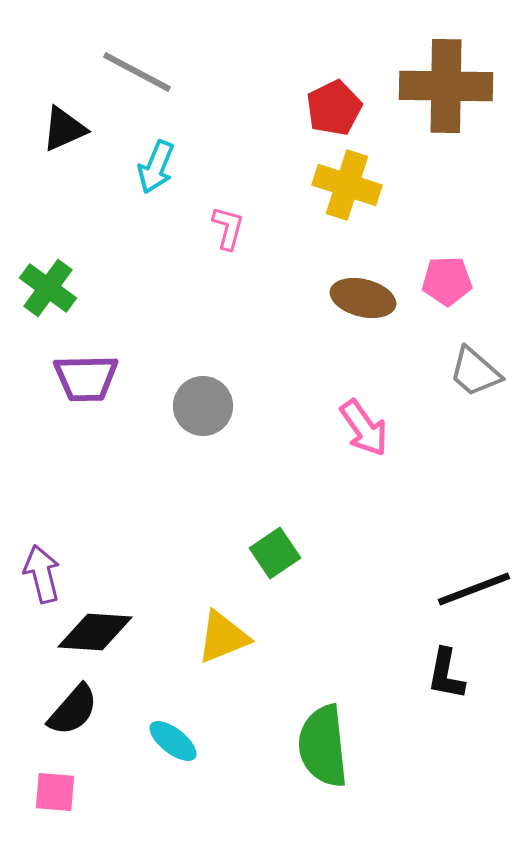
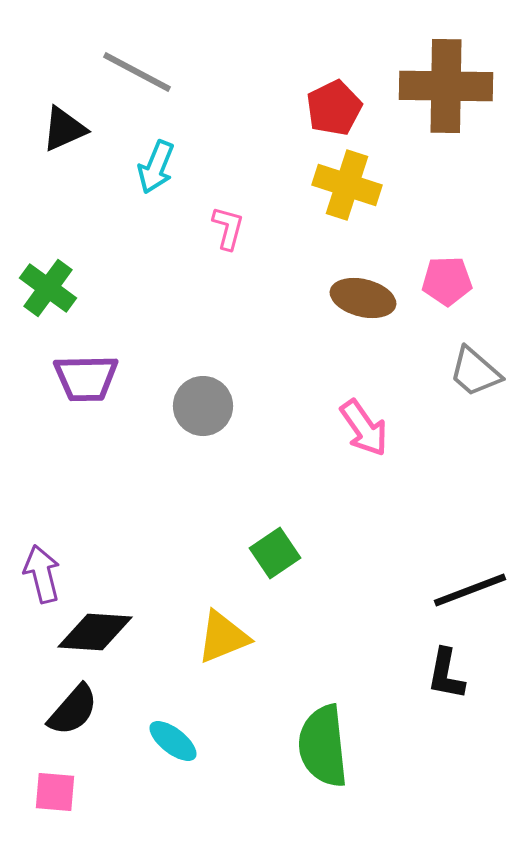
black line: moved 4 px left, 1 px down
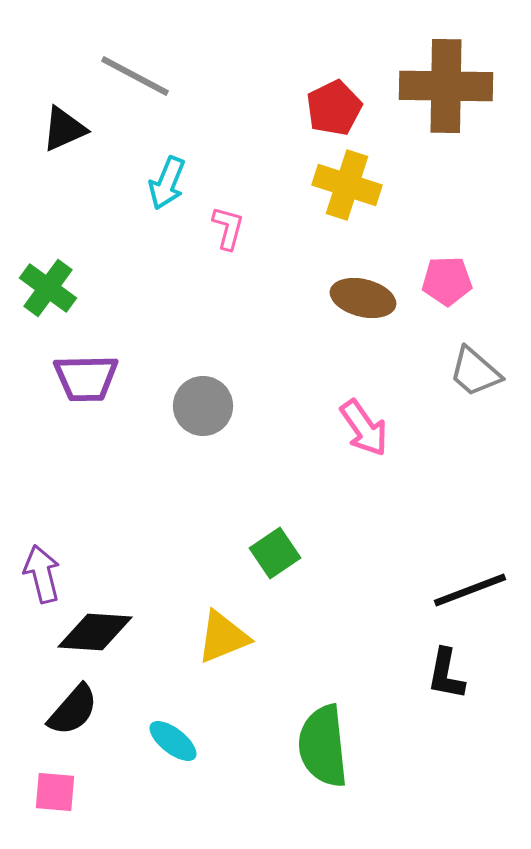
gray line: moved 2 px left, 4 px down
cyan arrow: moved 11 px right, 16 px down
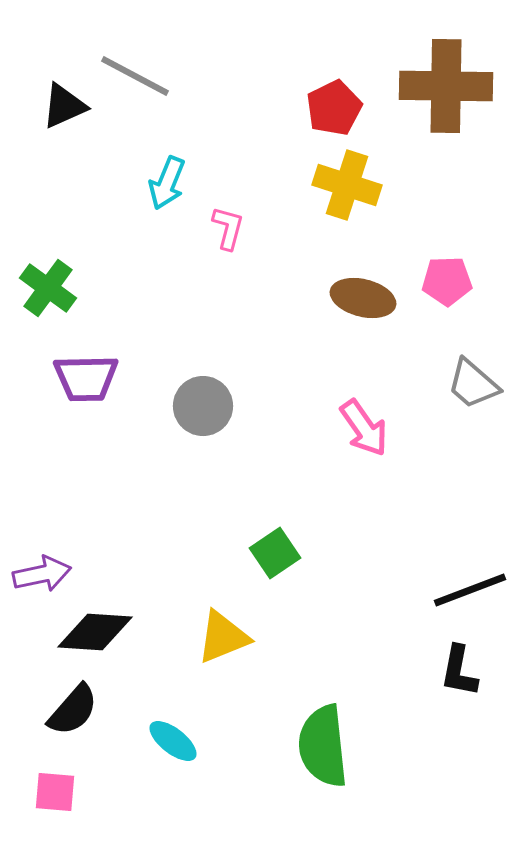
black triangle: moved 23 px up
gray trapezoid: moved 2 px left, 12 px down
purple arrow: rotated 92 degrees clockwise
black L-shape: moved 13 px right, 3 px up
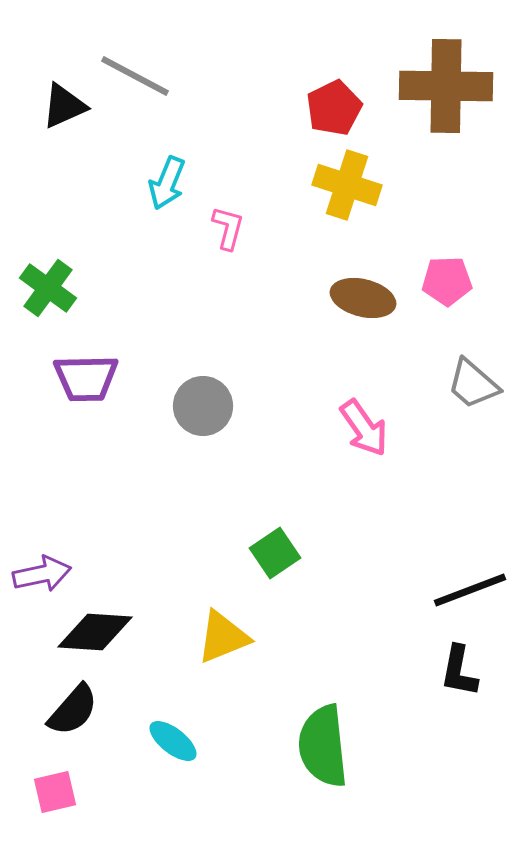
pink square: rotated 18 degrees counterclockwise
